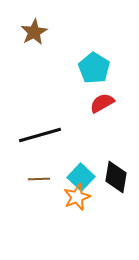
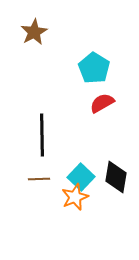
black line: moved 2 px right; rotated 75 degrees counterclockwise
orange star: moved 2 px left
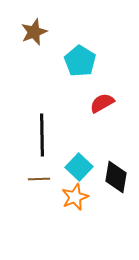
brown star: rotated 8 degrees clockwise
cyan pentagon: moved 14 px left, 7 px up
cyan square: moved 2 px left, 10 px up
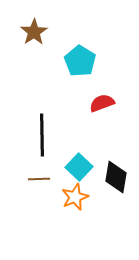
brown star: rotated 12 degrees counterclockwise
red semicircle: rotated 10 degrees clockwise
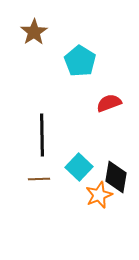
red semicircle: moved 7 px right
orange star: moved 24 px right, 2 px up
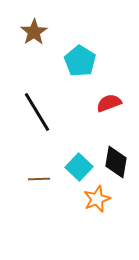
black line: moved 5 px left, 23 px up; rotated 30 degrees counterclockwise
black diamond: moved 15 px up
orange star: moved 2 px left, 4 px down
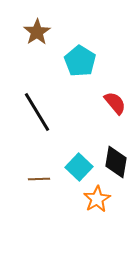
brown star: moved 3 px right
red semicircle: moved 6 px right; rotated 70 degrees clockwise
orange star: rotated 8 degrees counterclockwise
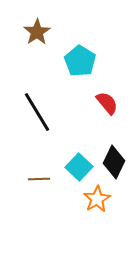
red semicircle: moved 8 px left
black diamond: moved 2 px left; rotated 16 degrees clockwise
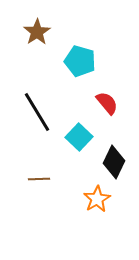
cyan pentagon: rotated 16 degrees counterclockwise
cyan square: moved 30 px up
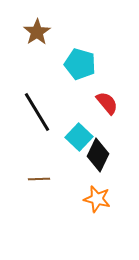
cyan pentagon: moved 3 px down
black diamond: moved 16 px left, 7 px up
orange star: rotated 28 degrees counterclockwise
